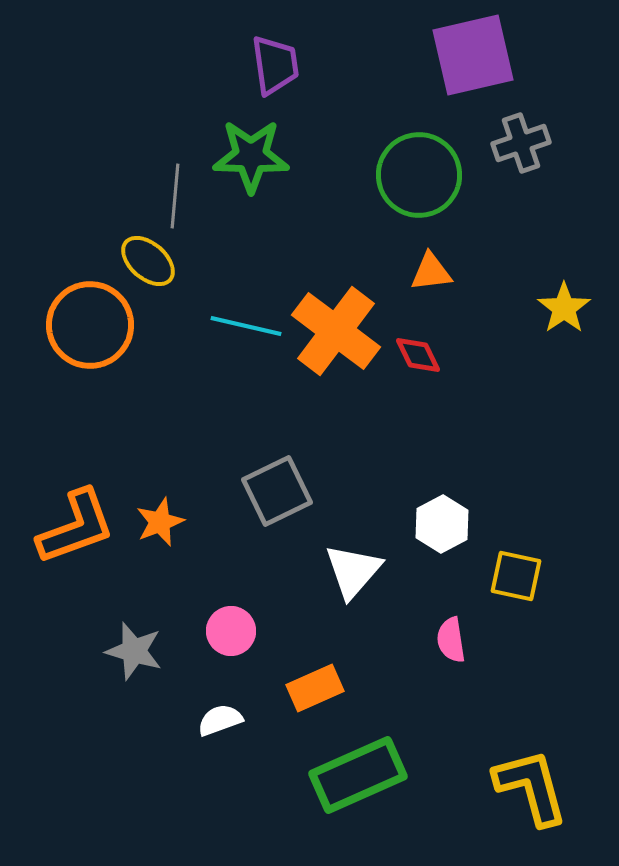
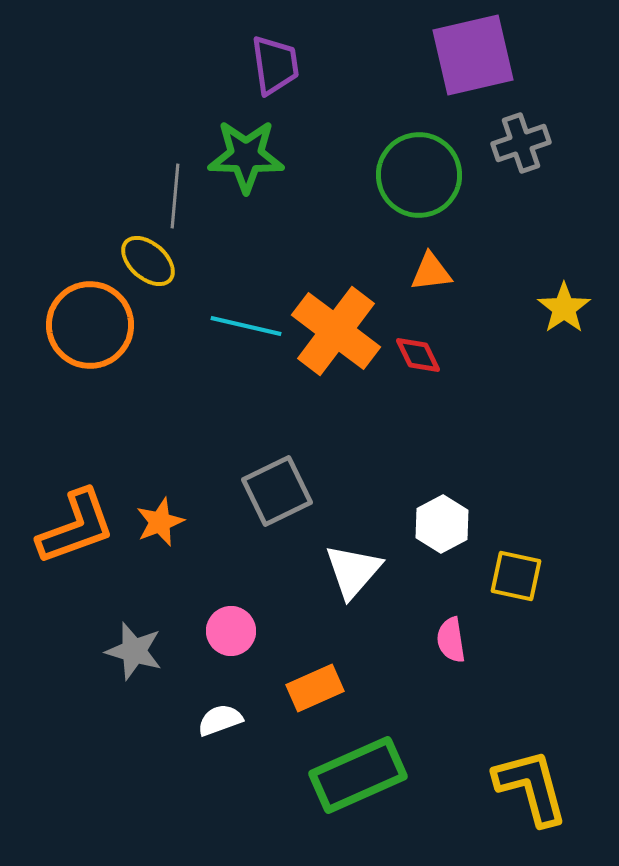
green star: moved 5 px left
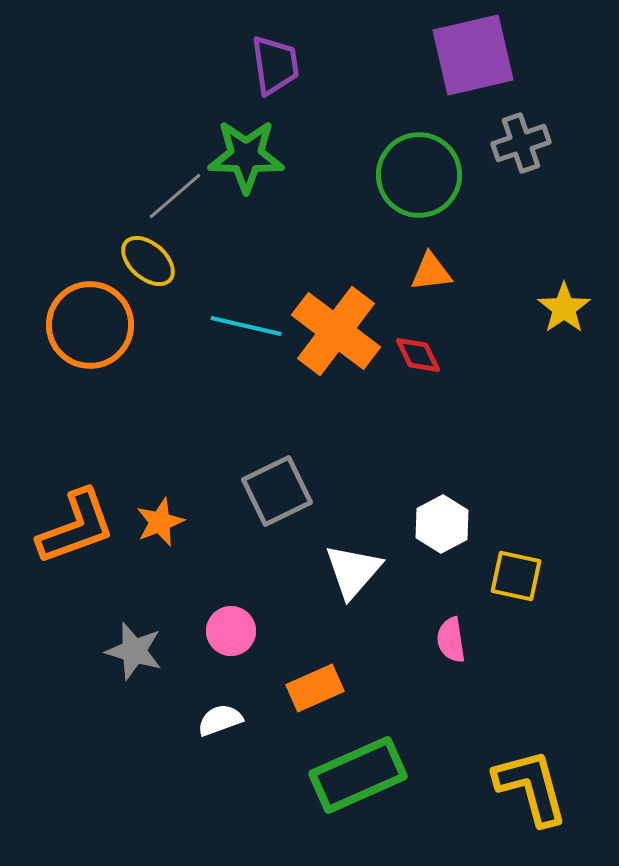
gray line: rotated 44 degrees clockwise
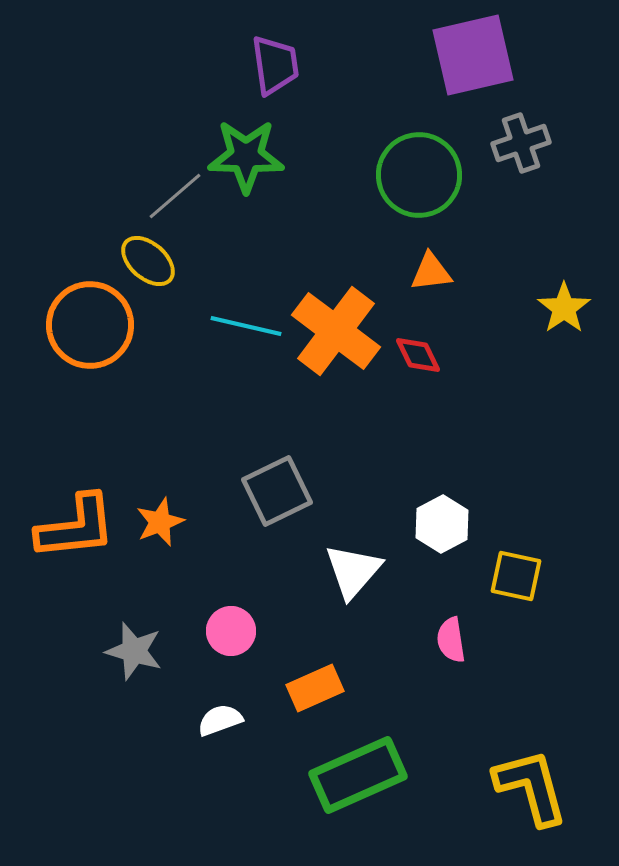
orange L-shape: rotated 14 degrees clockwise
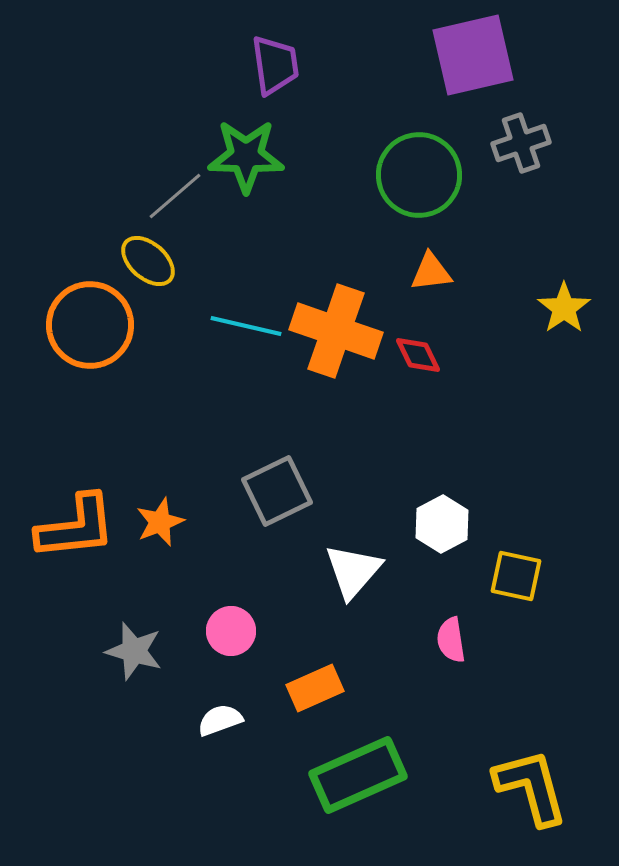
orange cross: rotated 18 degrees counterclockwise
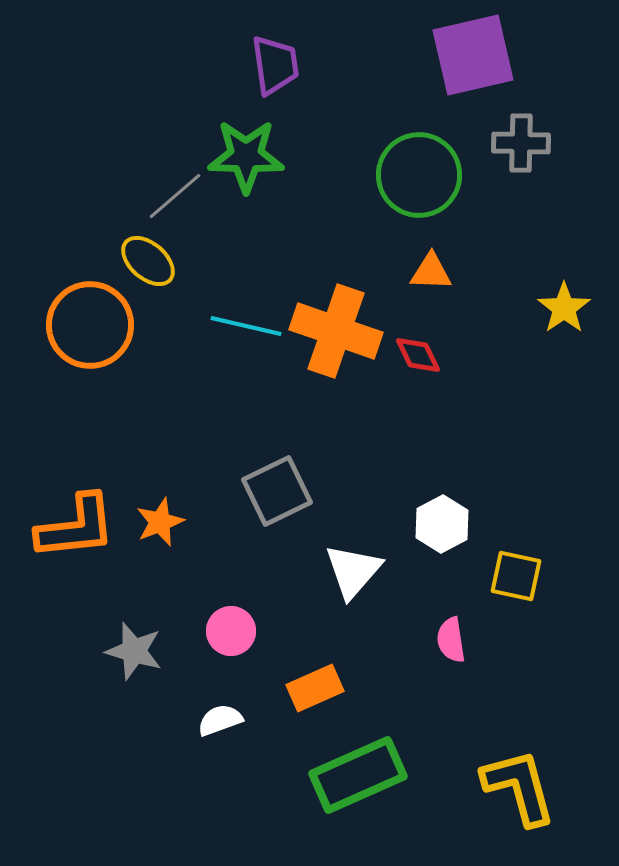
gray cross: rotated 20 degrees clockwise
orange triangle: rotated 9 degrees clockwise
yellow L-shape: moved 12 px left
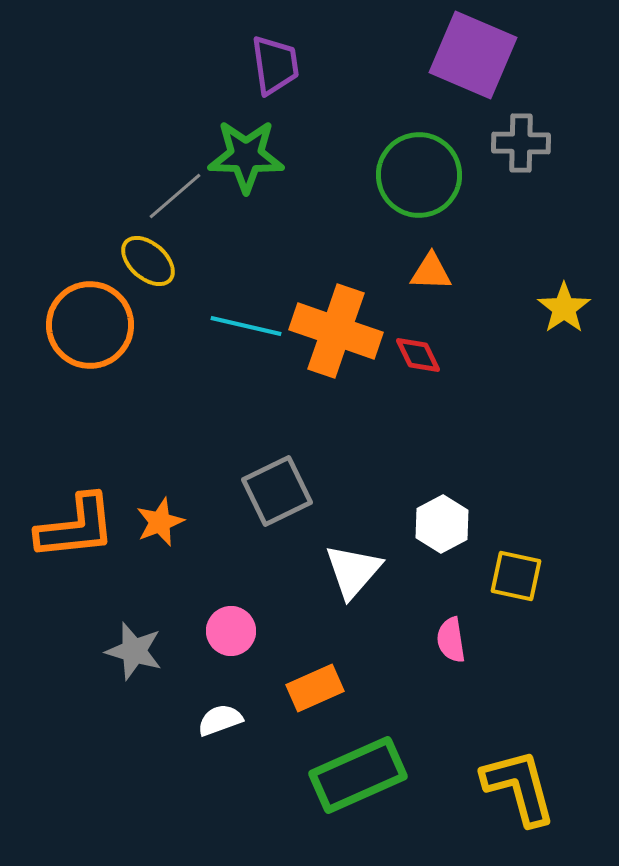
purple square: rotated 36 degrees clockwise
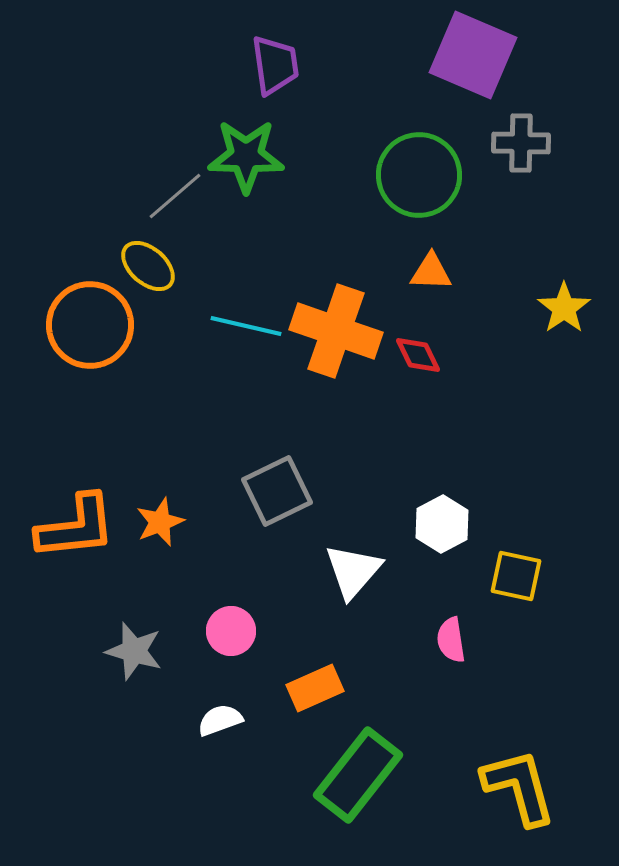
yellow ellipse: moved 5 px down
green rectangle: rotated 28 degrees counterclockwise
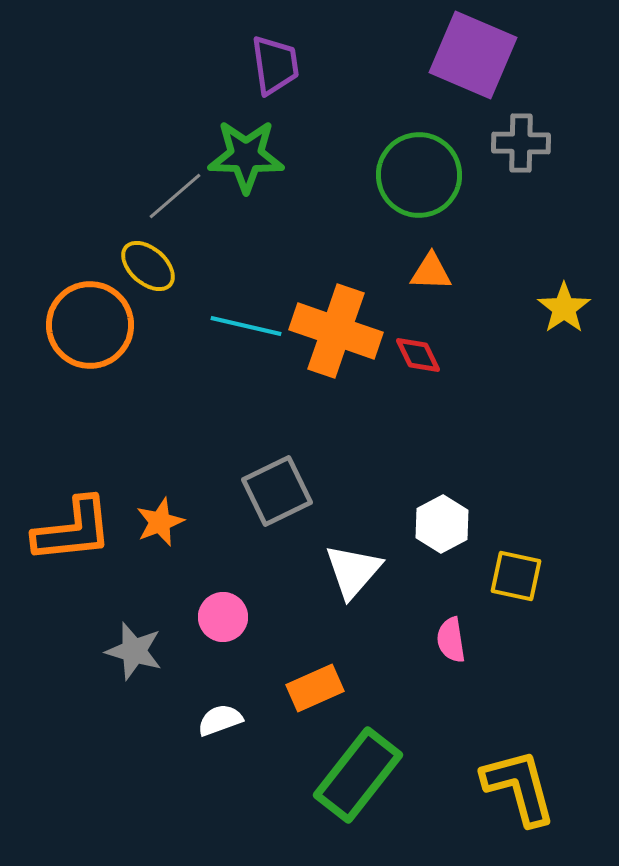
orange L-shape: moved 3 px left, 3 px down
pink circle: moved 8 px left, 14 px up
